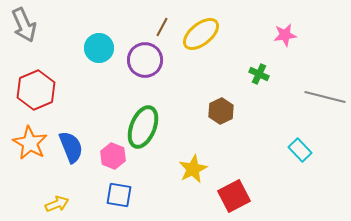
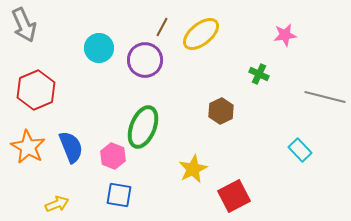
orange star: moved 2 px left, 4 px down
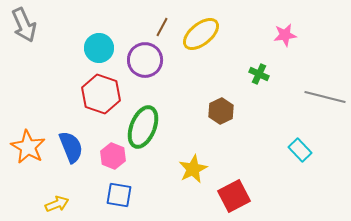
red hexagon: moved 65 px right, 4 px down; rotated 18 degrees counterclockwise
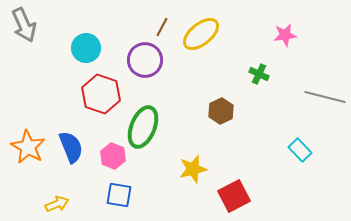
cyan circle: moved 13 px left
yellow star: rotated 12 degrees clockwise
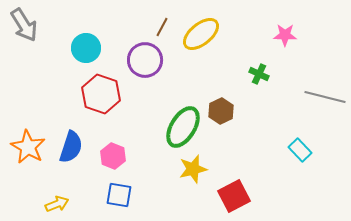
gray arrow: rotated 8 degrees counterclockwise
pink star: rotated 10 degrees clockwise
green ellipse: moved 40 px right; rotated 9 degrees clockwise
blue semicircle: rotated 40 degrees clockwise
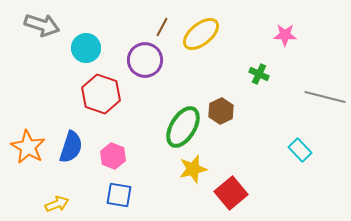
gray arrow: moved 18 px right; rotated 40 degrees counterclockwise
red square: moved 3 px left, 3 px up; rotated 12 degrees counterclockwise
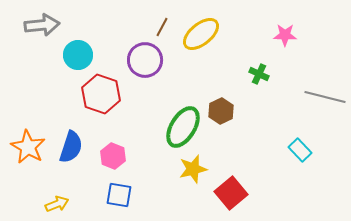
gray arrow: rotated 24 degrees counterclockwise
cyan circle: moved 8 px left, 7 px down
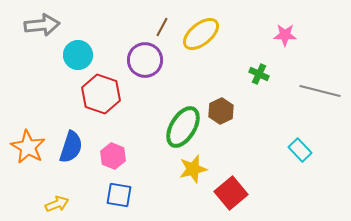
gray line: moved 5 px left, 6 px up
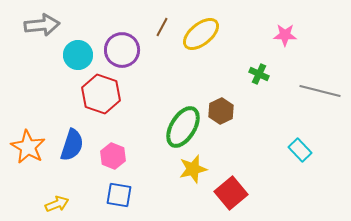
purple circle: moved 23 px left, 10 px up
blue semicircle: moved 1 px right, 2 px up
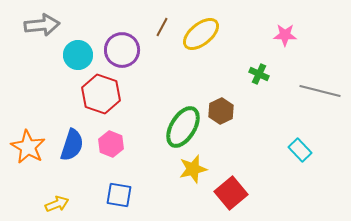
pink hexagon: moved 2 px left, 12 px up
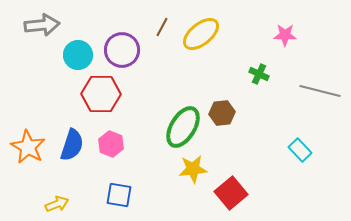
red hexagon: rotated 18 degrees counterclockwise
brown hexagon: moved 1 px right, 2 px down; rotated 20 degrees clockwise
yellow star: rotated 8 degrees clockwise
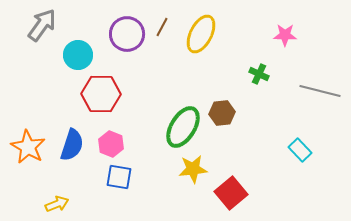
gray arrow: rotated 48 degrees counterclockwise
yellow ellipse: rotated 24 degrees counterclockwise
purple circle: moved 5 px right, 16 px up
blue square: moved 18 px up
